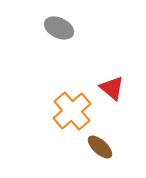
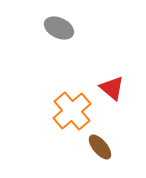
brown ellipse: rotated 8 degrees clockwise
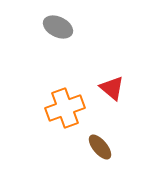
gray ellipse: moved 1 px left, 1 px up
orange cross: moved 7 px left, 3 px up; rotated 21 degrees clockwise
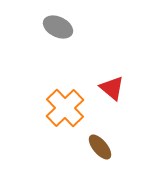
orange cross: rotated 24 degrees counterclockwise
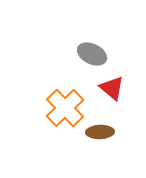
gray ellipse: moved 34 px right, 27 px down
brown ellipse: moved 15 px up; rotated 52 degrees counterclockwise
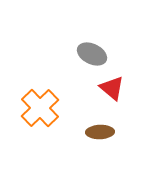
orange cross: moved 25 px left
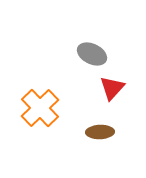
red triangle: rotated 32 degrees clockwise
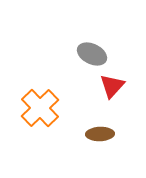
red triangle: moved 2 px up
brown ellipse: moved 2 px down
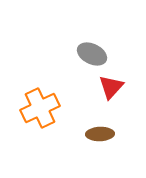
red triangle: moved 1 px left, 1 px down
orange cross: rotated 18 degrees clockwise
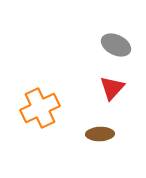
gray ellipse: moved 24 px right, 9 px up
red triangle: moved 1 px right, 1 px down
